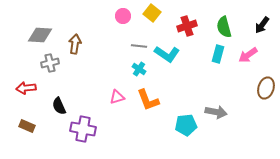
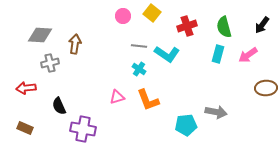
brown ellipse: rotated 70 degrees clockwise
brown rectangle: moved 2 px left, 2 px down
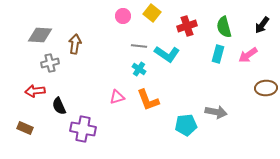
red arrow: moved 9 px right, 3 px down
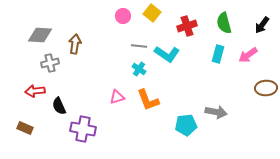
green semicircle: moved 4 px up
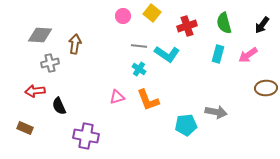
purple cross: moved 3 px right, 7 px down
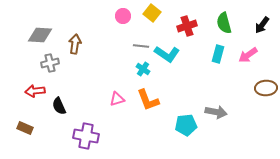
gray line: moved 2 px right
cyan cross: moved 4 px right
pink triangle: moved 2 px down
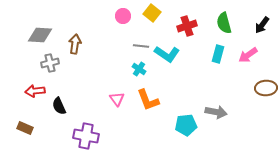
cyan cross: moved 4 px left
pink triangle: rotated 49 degrees counterclockwise
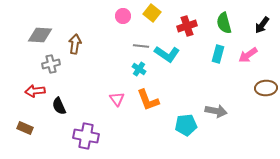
gray cross: moved 1 px right, 1 px down
gray arrow: moved 1 px up
